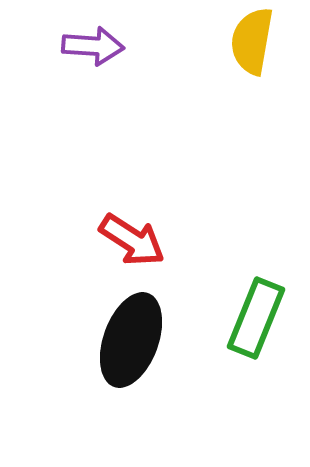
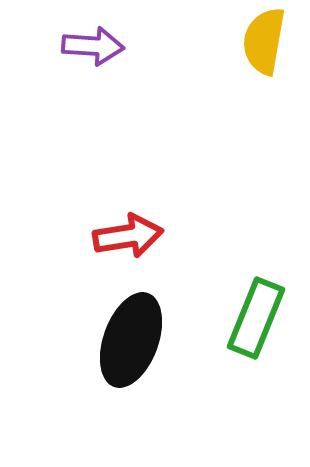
yellow semicircle: moved 12 px right
red arrow: moved 4 px left, 4 px up; rotated 42 degrees counterclockwise
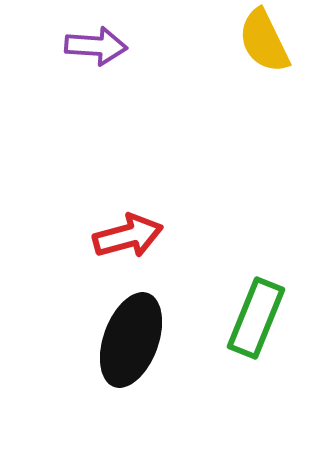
yellow semicircle: rotated 36 degrees counterclockwise
purple arrow: moved 3 px right
red arrow: rotated 6 degrees counterclockwise
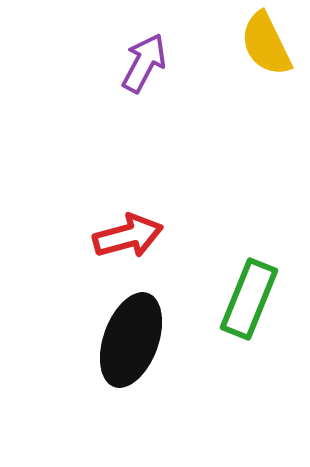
yellow semicircle: moved 2 px right, 3 px down
purple arrow: moved 48 px right, 17 px down; rotated 66 degrees counterclockwise
green rectangle: moved 7 px left, 19 px up
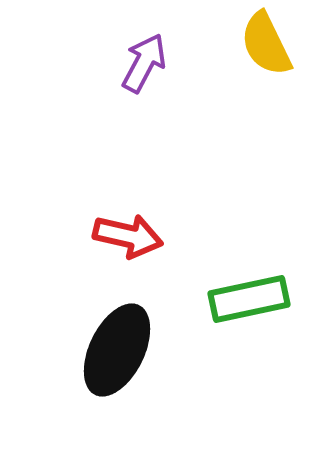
red arrow: rotated 28 degrees clockwise
green rectangle: rotated 56 degrees clockwise
black ellipse: moved 14 px left, 10 px down; rotated 6 degrees clockwise
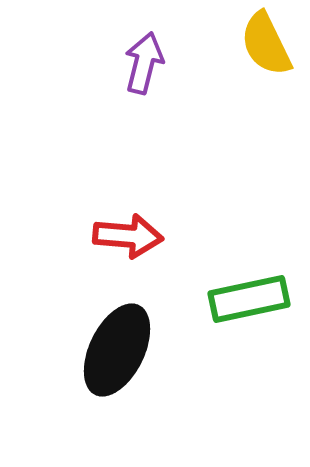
purple arrow: rotated 14 degrees counterclockwise
red arrow: rotated 8 degrees counterclockwise
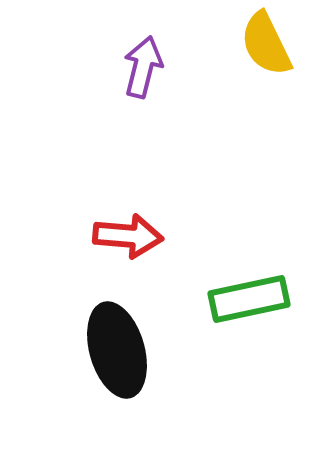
purple arrow: moved 1 px left, 4 px down
black ellipse: rotated 42 degrees counterclockwise
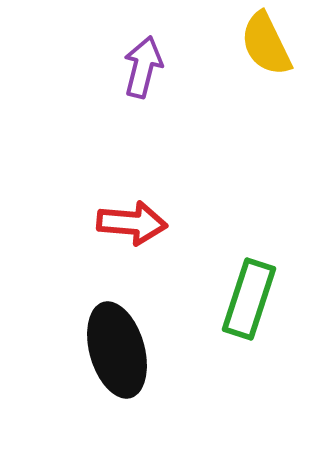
red arrow: moved 4 px right, 13 px up
green rectangle: rotated 60 degrees counterclockwise
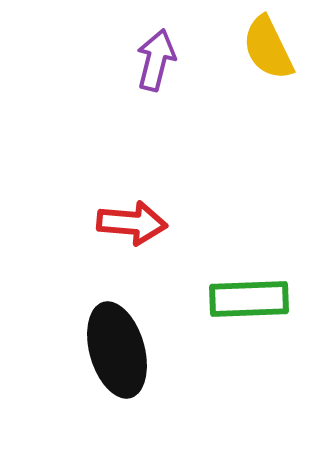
yellow semicircle: moved 2 px right, 4 px down
purple arrow: moved 13 px right, 7 px up
green rectangle: rotated 70 degrees clockwise
